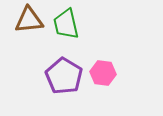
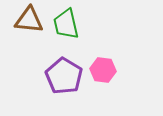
brown triangle: rotated 12 degrees clockwise
pink hexagon: moved 3 px up
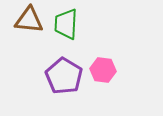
green trapezoid: rotated 16 degrees clockwise
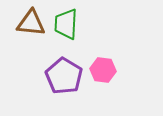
brown triangle: moved 2 px right, 3 px down
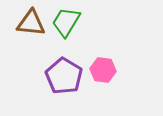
green trapezoid: moved 2 px up; rotated 28 degrees clockwise
